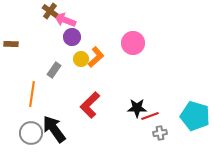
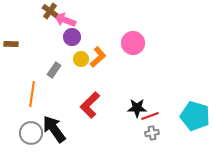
orange L-shape: moved 2 px right
gray cross: moved 8 px left
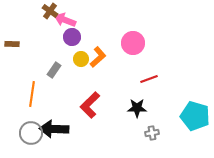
brown rectangle: moved 1 px right
red line: moved 1 px left, 37 px up
black arrow: rotated 52 degrees counterclockwise
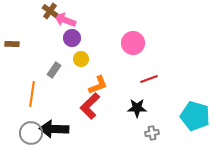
purple circle: moved 1 px down
orange L-shape: moved 28 px down; rotated 20 degrees clockwise
red L-shape: moved 1 px down
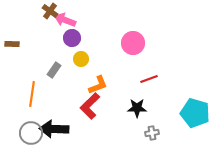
cyan pentagon: moved 3 px up
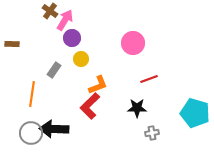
pink arrow: rotated 100 degrees clockwise
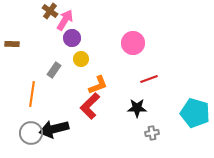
black arrow: rotated 16 degrees counterclockwise
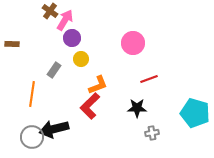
gray circle: moved 1 px right, 4 px down
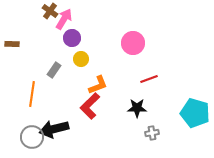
pink arrow: moved 1 px left, 1 px up
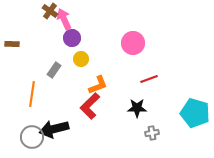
pink arrow: rotated 55 degrees counterclockwise
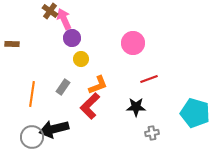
gray rectangle: moved 9 px right, 17 px down
black star: moved 1 px left, 1 px up
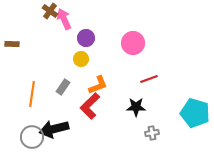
purple circle: moved 14 px right
